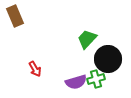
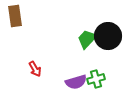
brown rectangle: rotated 15 degrees clockwise
black circle: moved 23 px up
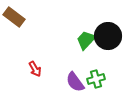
brown rectangle: moved 1 px left, 1 px down; rotated 45 degrees counterclockwise
green trapezoid: moved 1 px left, 1 px down
purple semicircle: moved 1 px left; rotated 70 degrees clockwise
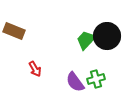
brown rectangle: moved 14 px down; rotated 15 degrees counterclockwise
black circle: moved 1 px left
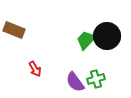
brown rectangle: moved 1 px up
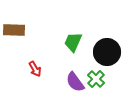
brown rectangle: rotated 20 degrees counterclockwise
black circle: moved 16 px down
green trapezoid: moved 13 px left, 2 px down; rotated 20 degrees counterclockwise
green cross: rotated 30 degrees counterclockwise
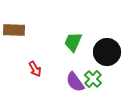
green cross: moved 3 px left
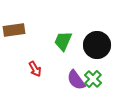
brown rectangle: rotated 10 degrees counterclockwise
green trapezoid: moved 10 px left, 1 px up
black circle: moved 10 px left, 7 px up
purple semicircle: moved 1 px right, 2 px up
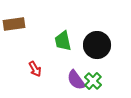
brown rectangle: moved 6 px up
green trapezoid: rotated 35 degrees counterclockwise
green cross: moved 2 px down
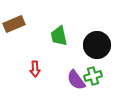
brown rectangle: rotated 15 degrees counterclockwise
green trapezoid: moved 4 px left, 5 px up
red arrow: rotated 28 degrees clockwise
green cross: moved 5 px up; rotated 30 degrees clockwise
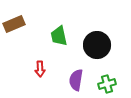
red arrow: moved 5 px right
green cross: moved 14 px right, 8 px down
purple semicircle: rotated 45 degrees clockwise
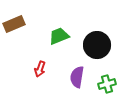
green trapezoid: rotated 80 degrees clockwise
red arrow: rotated 21 degrees clockwise
purple semicircle: moved 1 px right, 3 px up
